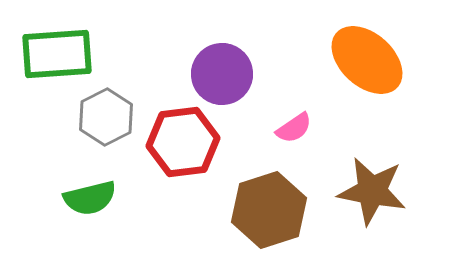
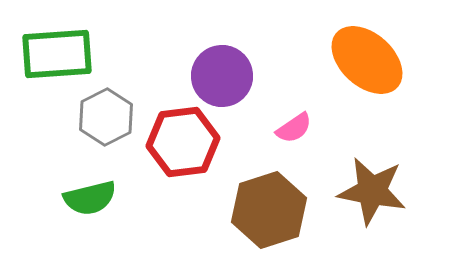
purple circle: moved 2 px down
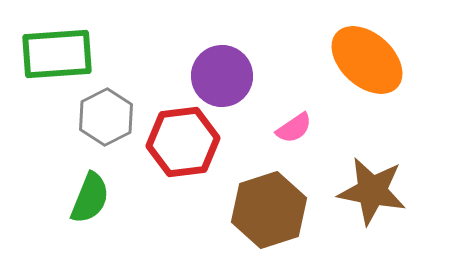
green semicircle: rotated 54 degrees counterclockwise
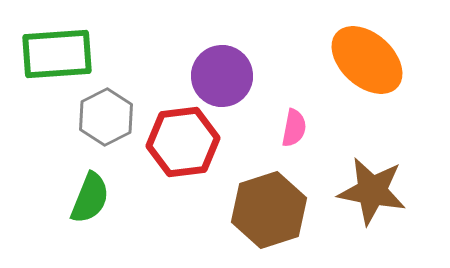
pink semicircle: rotated 45 degrees counterclockwise
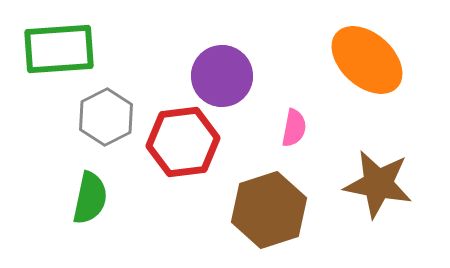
green rectangle: moved 2 px right, 5 px up
brown star: moved 6 px right, 7 px up
green semicircle: rotated 10 degrees counterclockwise
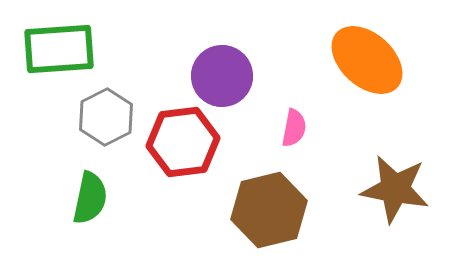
brown star: moved 17 px right, 5 px down
brown hexagon: rotated 4 degrees clockwise
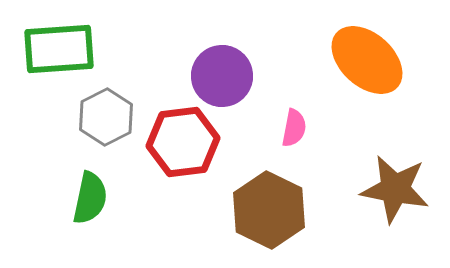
brown hexagon: rotated 20 degrees counterclockwise
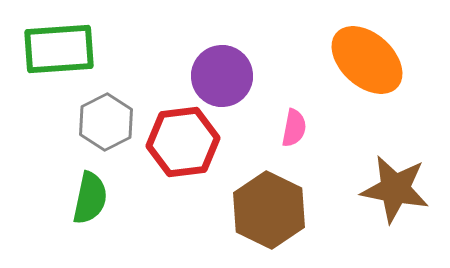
gray hexagon: moved 5 px down
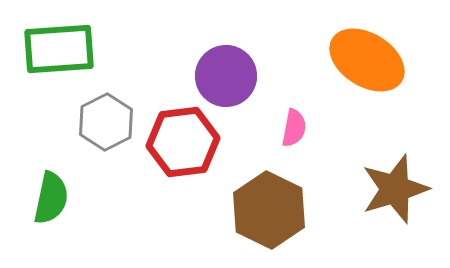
orange ellipse: rotated 10 degrees counterclockwise
purple circle: moved 4 px right
brown star: rotated 28 degrees counterclockwise
green semicircle: moved 39 px left
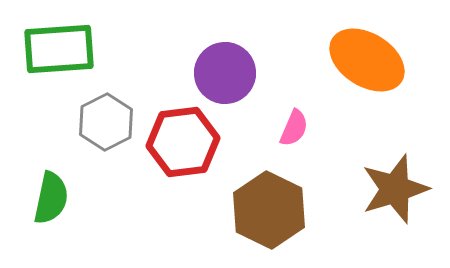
purple circle: moved 1 px left, 3 px up
pink semicircle: rotated 12 degrees clockwise
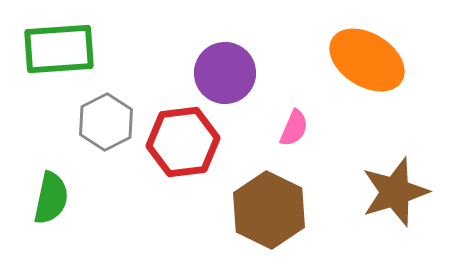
brown star: moved 3 px down
